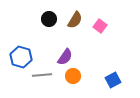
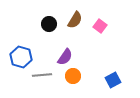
black circle: moved 5 px down
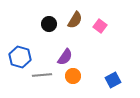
blue hexagon: moved 1 px left
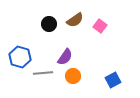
brown semicircle: rotated 24 degrees clockwise
gray line: moved 1 px right, 2 px up
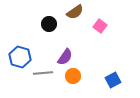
brown semicircle: moved 8 px up
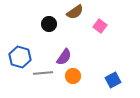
purple semicircle: moved 1 px left
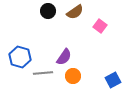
black circle: moved 1 px left, 13 px up
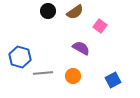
purple semicircle: moved 17 px right, 9 px up; rotated 96 degrees counterclockwise
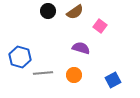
purple semicircle: rotated 12 degrees counterclockwise
orange circle: moved 1 px right, 1 px up
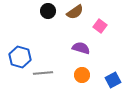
orange circle: moved 8 px right
